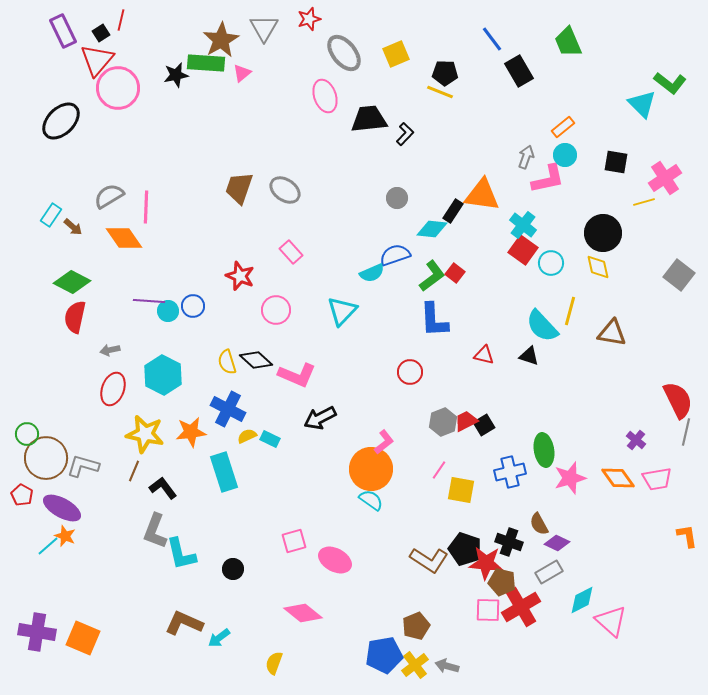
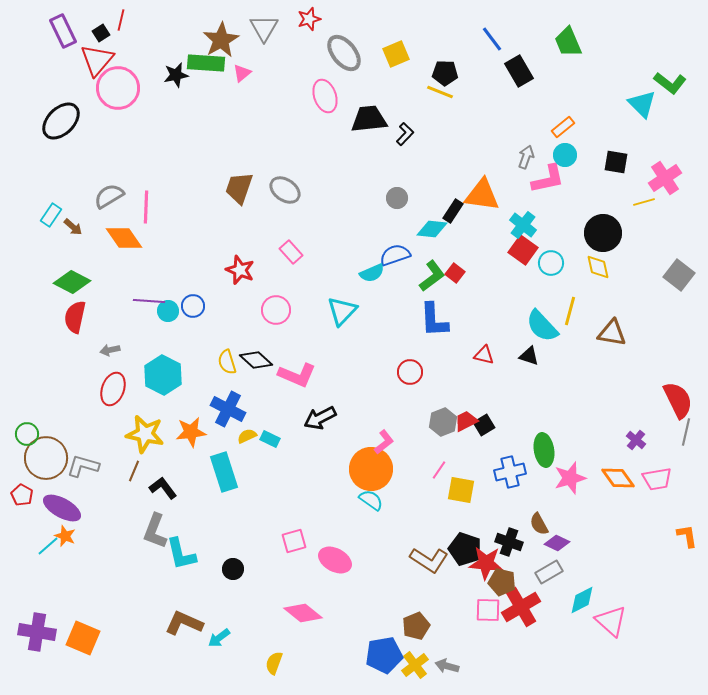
red star at (240, 276): moved 6 px up
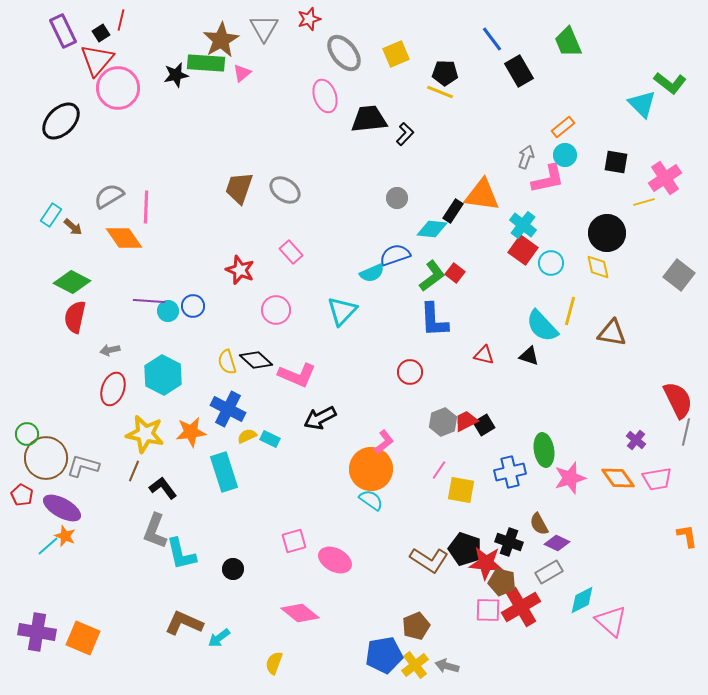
black circle at (603, 233): moved 4 px right
pink diamond at (303, 613): moved 3 px left
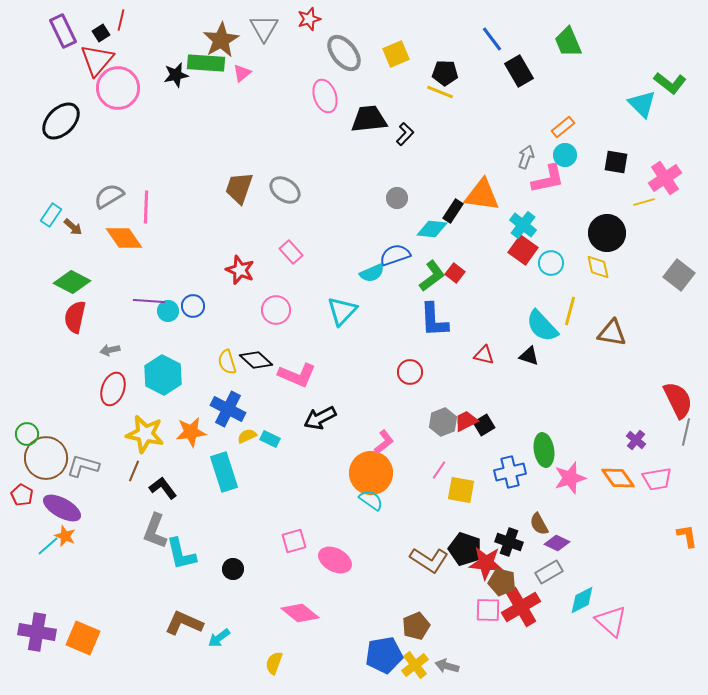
orange circle at (371, 469): moved 4 px down
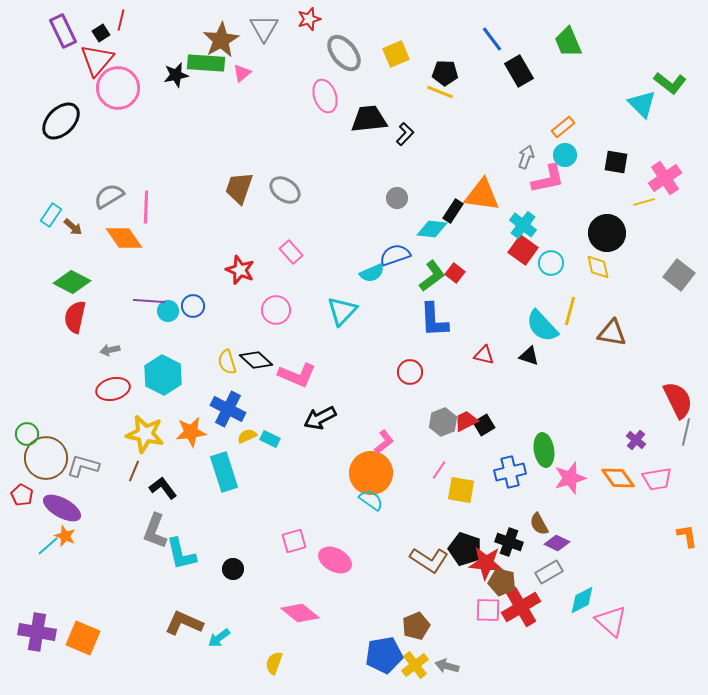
red ellipse at (113, 389): rotated 56 degrees clockwise
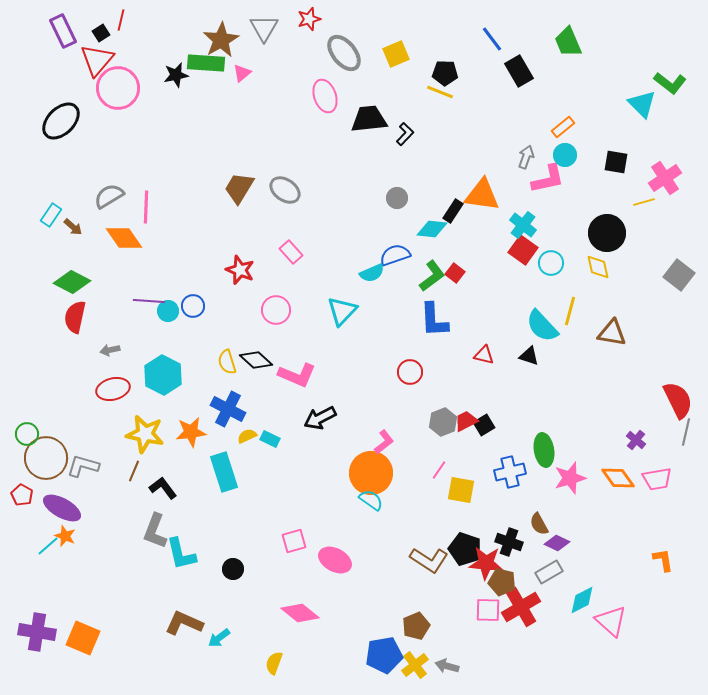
brown trapezoid at (239, 188): rotated 12 degrees clockwise
orange L-shape at (687, 536): moved 24 px left, 24 px down
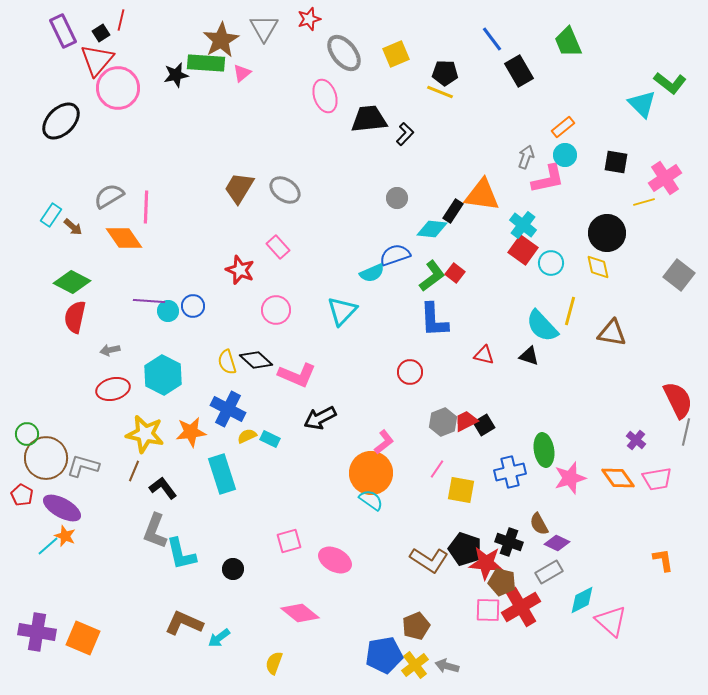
pink rectangle at (291, 252): moved 13 px left, 5 px up
pink line at (439, 470): moved 2 px left, 1 px up
cyan rectangle at (224, 472): moved 2 px left, 2 px down
pink square at (294, 541): moved 5 px left
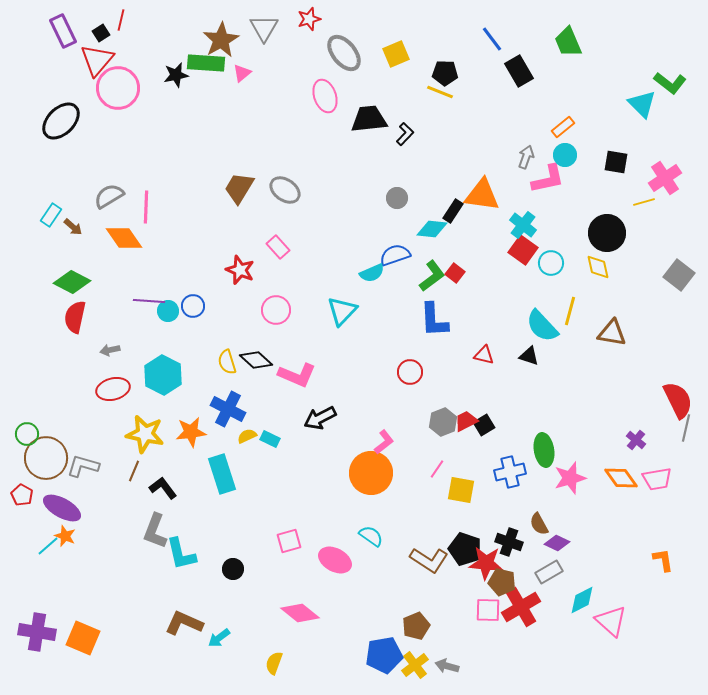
gray line at (686, 432): moved 4 px up
orange diamond at (618, 478): moved 3 px right
cyan semicircle at (371, 500): moved 36 px down
